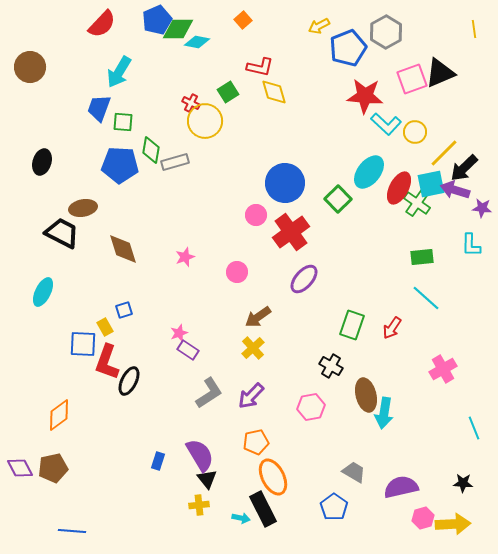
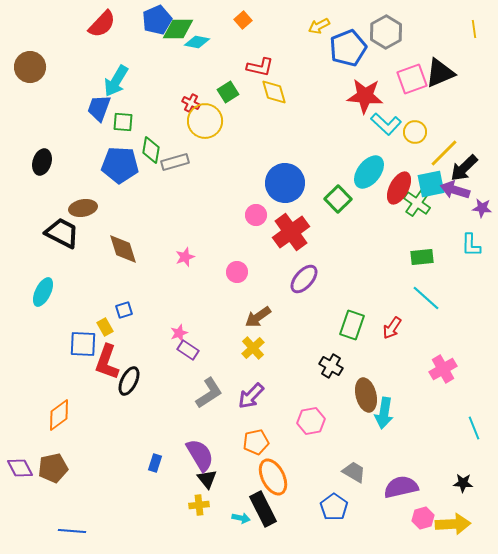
cyan arrow at (119, 72): moved 3 px left, 9 px down
pink hexagon at (311, 407): moved 14 px down
blue rectangle at (158, 461): moved 3 px left, 2 px down
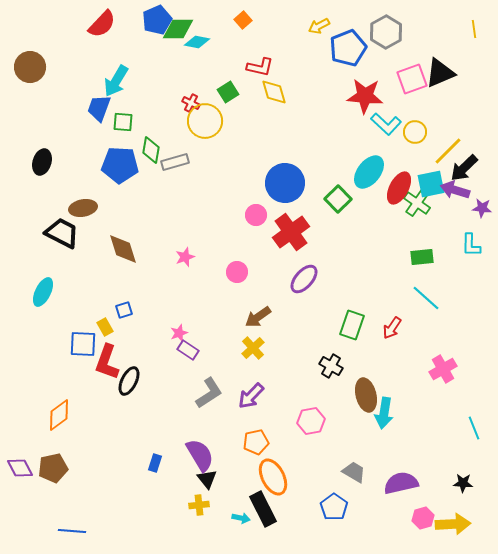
yellow line at (444, 153): moved 4 px right, 2 px up
purple semicircle at (401, 487): moved 4 px up
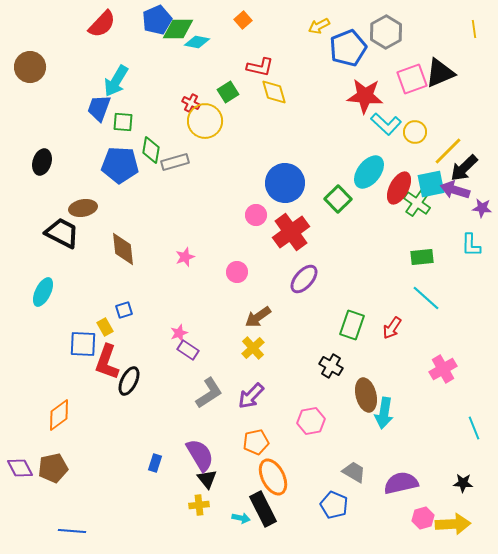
brown diamond at (123, 249): rotated 12 degrees clockwise
blue pentagon at (334, 507): moved 2 px up; rotated 12 degrees counterclockwise
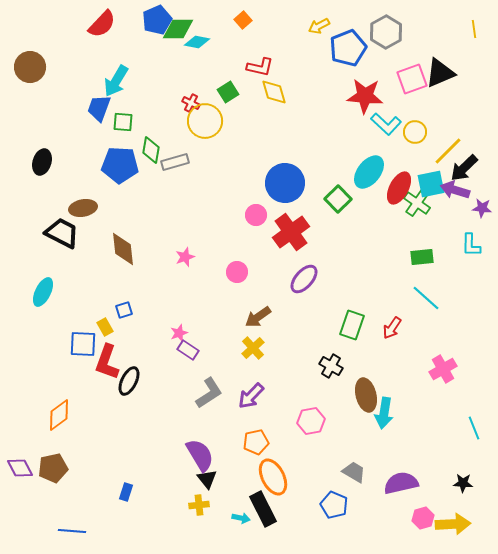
blue rectangle at (155, 463): moved 29 px left, 29 px down
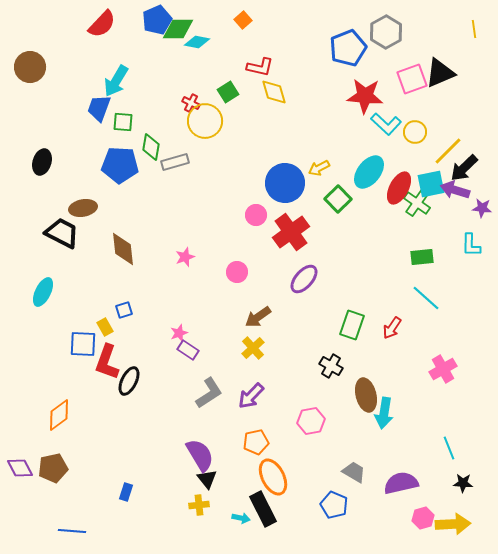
yellow arrow at (319, 26): moved 142 px down
green diamond at (151, 150): moved 3 px up
cyan line at (474, 428): moved 25 px left, 20 px down
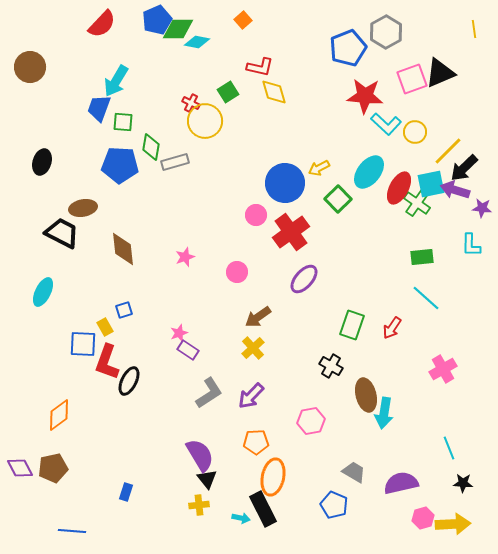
orange pentagon at (256, 442): rotated 10 degrees clockwise
orange ellipse at (273, 477): rotated 39 degrees clockwise
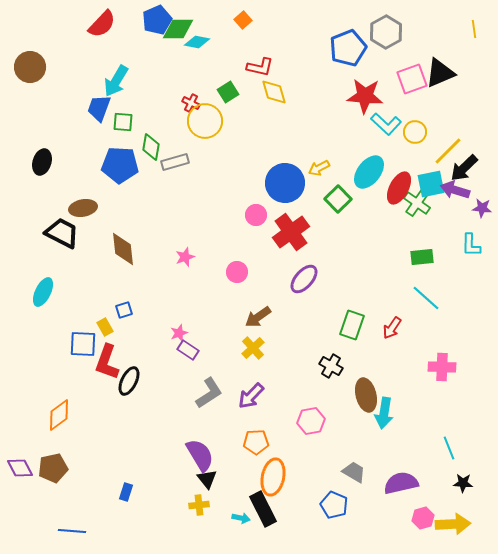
pink cross at (443, 369): moved 1 px left, 2 px up; rotated 32 degrees clockwise
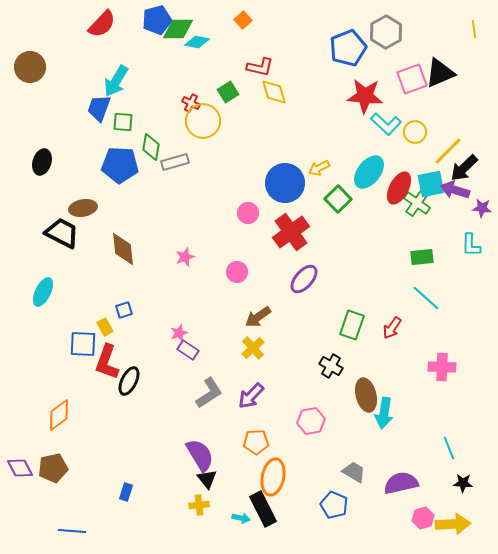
blue pentagon at (157, 20): rotated 8 degrees clockwise
yellow circle at (205, 121): moved 2 px left
pink circle at (256, 215): moved 8 px left, 2 px up
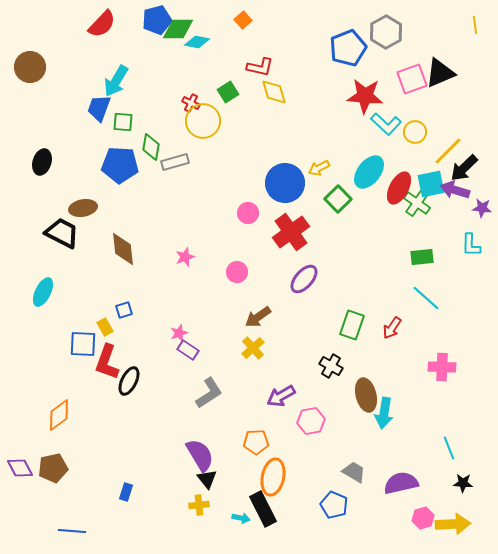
yellow line at (474, 29): moved 1 px right, 4 px up
purple arrow at (251, 396): moved 30 px right; rotated 16 degrees clockwise
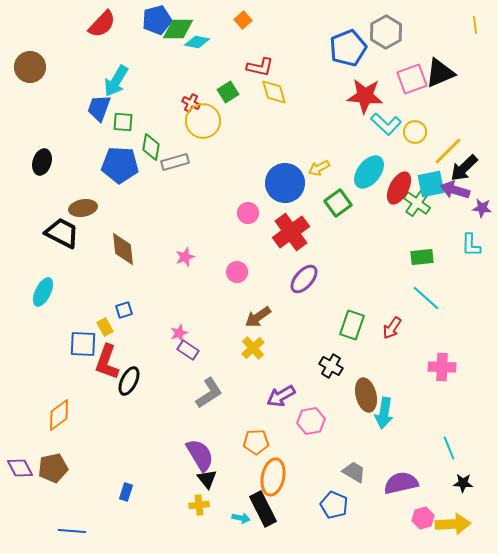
green square at (338, 199): moved 4 px down; rotated 8 degrees clockwise
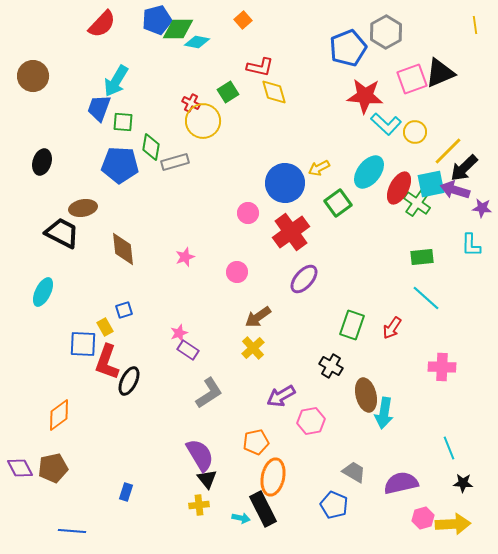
brown circle at (30, 67): moved 3 px right, 9 px down
orange pentagon at (256, 442): rotated 10 degrees counterclockwise
